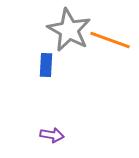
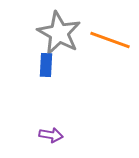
gray star: moved 10 px left, 3 px down
purple arrow: moved 1 px left
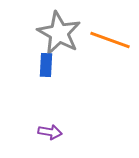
purple arrow: moved 1 px left, 3 px up
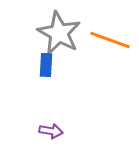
purple arrow: moved 1 px right, 1 px up
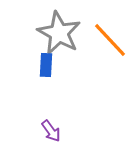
orange line: rotated 27 degrees clockwise
purple arrow: rotated 45 degrees clockwise
